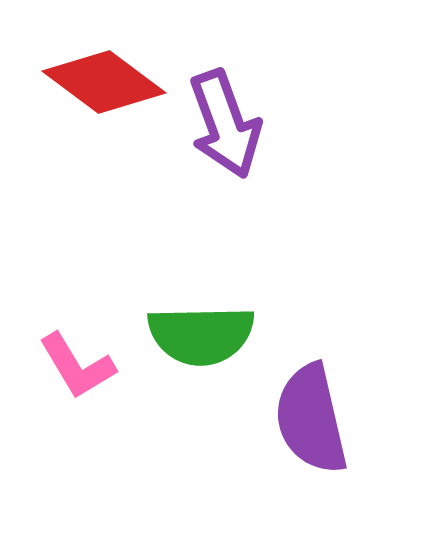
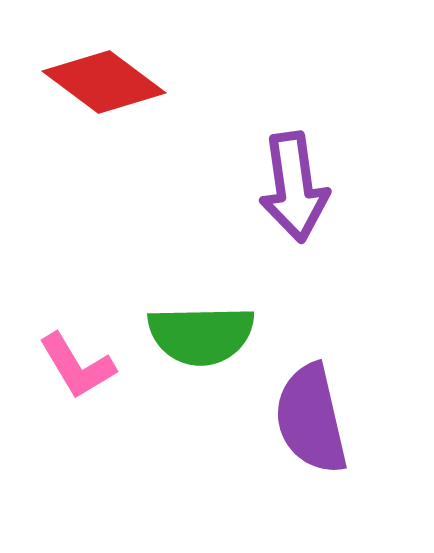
purple arrow: moved 69 px right, 63 px down; rotated 12 degrees clockwise
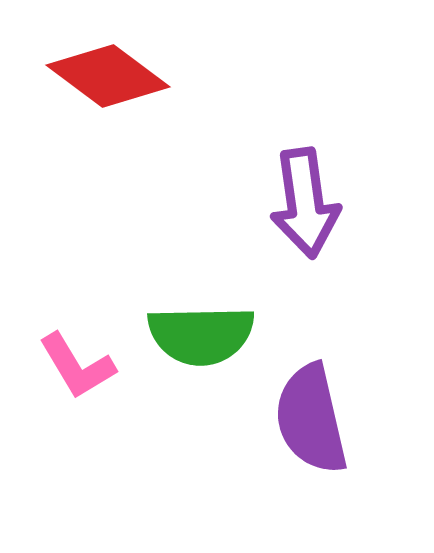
red diamond: moved 4 px right, 6 px up
purple arrow: moved 11 px right, 16 px down
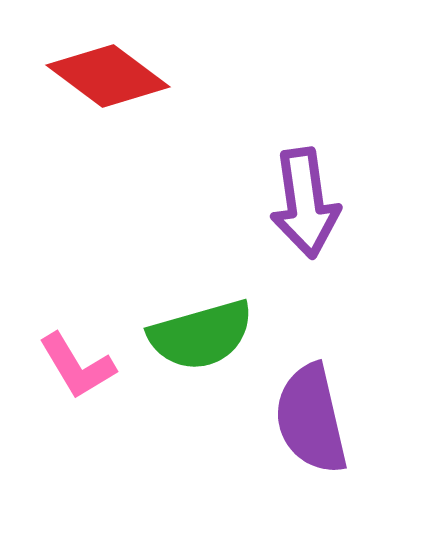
green semicircle: rotated 15 degrees counterclockwise
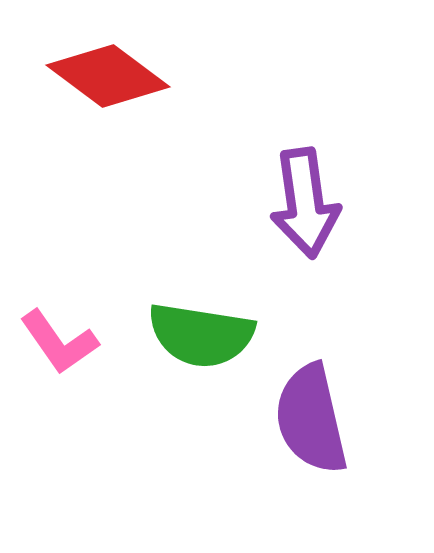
green semicircle: rotated 25 degrees clockwise
pink L-shape: moved 18 px left, 24 px up; rotated 4 degrees counterclockwise
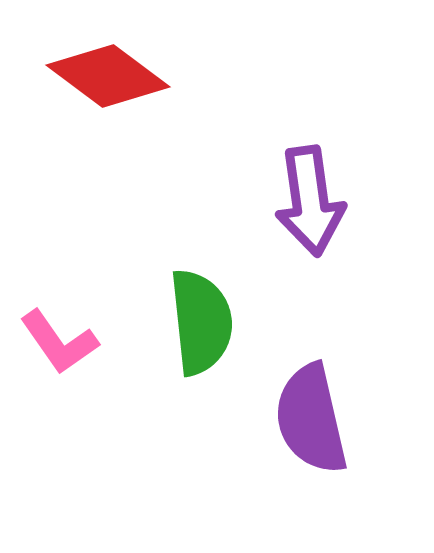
purple arrow: moved 5 px right, 2 px up
green semicircle: moved 13 px up; rotated 105 degrees counterclockwise
